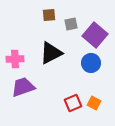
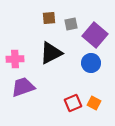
brown square: moved 3 px down
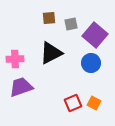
purple trapezoid: moved 2 px left
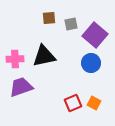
black triangle: moved 7 px left, 3 px down; rotated 15 degrees clockwise
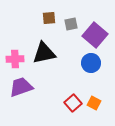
black triangle: moved 3 px up
red square: rotated 18 degrees counterclockwise
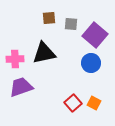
gray square: rotated 16 degrees clockwise
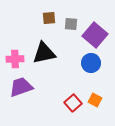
orange square: moved 1 px right, 3 px up
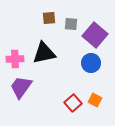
purple trapezoid: rotated 35 degrees counterclockwise
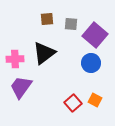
brown square: moved 2 px left, 1 px down
black triangle: rotated 25 degrees counterclockwise
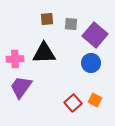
black triangle: rotated 35 degrees clockwise
